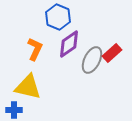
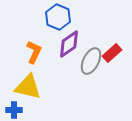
orange L-shape: moved 1 px left, 3 px down
gray ellipse: moved 1 px left, 1 px down
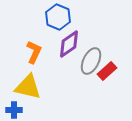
red rectangle: moved 5 px left, 18 px down
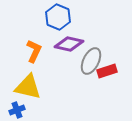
purple diamond: rotated 48 degrees clockwise
orange L-shape: moved 1 px up
red rectangle: rotated 24 degrees clockwise
blue cross: moved 3 px right; rotated 21 degrees counterclockwise
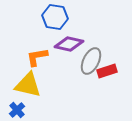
blue hexagon: moved 3 px left; rotated 15 degrees counterclockwise
orange L-shape: moved 3 px right, 6 px down; rotated 125 degrees counterclockwise
yellow triangle: moved 2 px up
blue cross: rotated 21 degrees counterclockwise
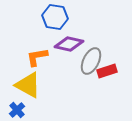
yellow triangle: rotated 16 degrees clockwise
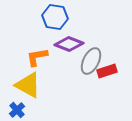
purple diamond: rotated 8 degrees clockwise
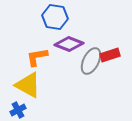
red rectangle: moved 3 px right, 16 px up
blue cross: moved 1 px right; rotated 14 degrees clockwise
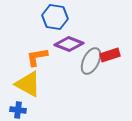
yellow triangle: moved 1 px up
blue cross: rotated 35 degrees clockwise
